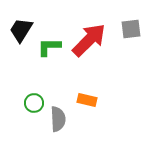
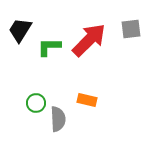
black trapezoid: moved 1 px left
green circle: moved 2 px right
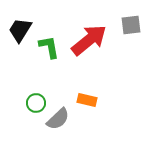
gray square: moved 4 px up
red arrow: rotated 6 degrees clockwise
green L-shape: rotated 80 degrees clockwise
gray semicircle: rotated 50 degrees clockwise
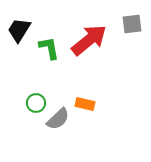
gray square: moved 1 px right, 1 px up
black trapezoid: moved 1 px left
green L-shape: moved 1 px down
orange rectangle: moved 2 px left, 4 px down
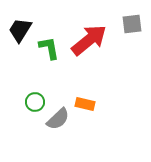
black trapezoid: moved 1 px right
green circle: moved 1 px left, 1 px up
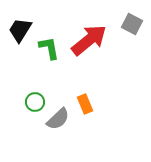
gray square: rotated 35 degrees clockwise
orange rectangle: rotated 54 degrees clockwise
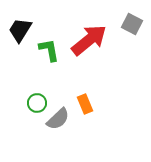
green L-shape: moved 2 px down
green circle: moved 2 px right, 1 px down
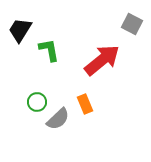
red arrow: moved 13 px right, 20 px down
green circle: moved 1 px up
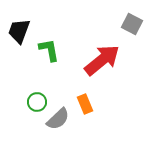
black trapezoid: moved 1 px left, 1 px down; rotated 12 degrees counterclockwise
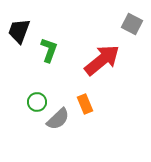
green L-shape: rotated 30 degrees clockwise
